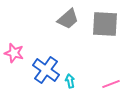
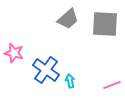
pink line: moved 1 px right, 1 px down
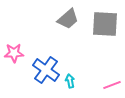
pink star: rotated 18 degrees counterclockwise
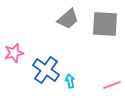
pink star: rotated 12 degrees counterclockwise
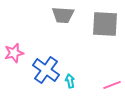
gray trapezoid: moved 5 px left, 4 px up; rotated 45 degrees clockwise
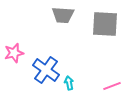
cyan arrow: moved 1 px left, 2 px down
pink line: moved 1 px down
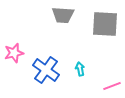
cyan arrow: moved 11 px right, 14 px up
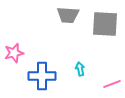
gray trapezoid: moved 5 px right
blue cross: moved 4 px left, 6 px down; rotated 36 degrees counterclockwise
pink line: moved 2 px up
